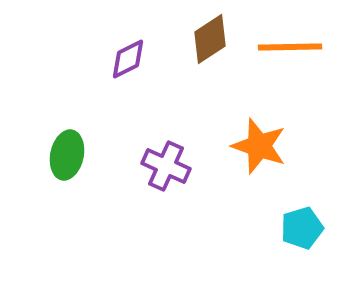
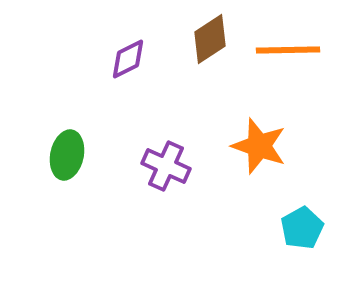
orange line: moved 2 px left, 3 px down
cyan pentagon: rotated 12 degrees counterclockwise
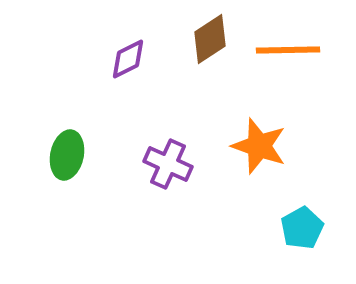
purple cross: moved 2 px right, 2 px up
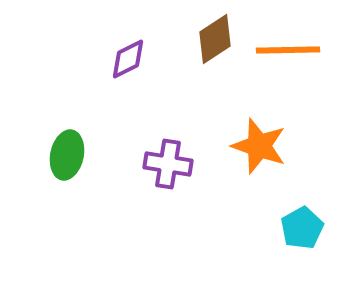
brown diamond: moved 5 px right
purple cross: rotated 15 degrees counterclockwise
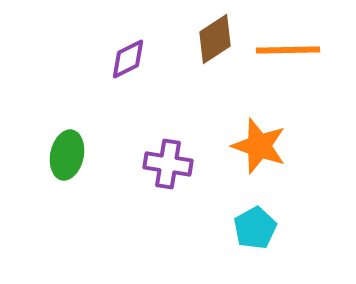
cyan pentagon: moved 47 px left
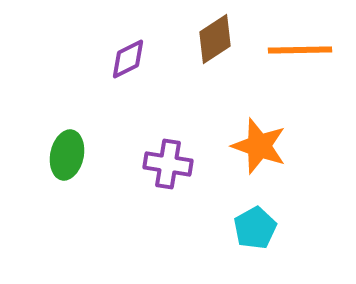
orange line: moved 12 px right
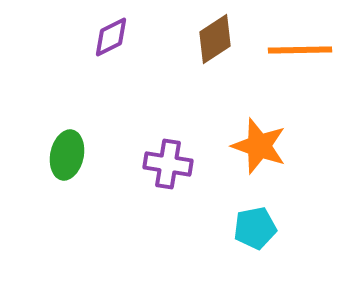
purple diamond: moved 17 px left, 22 px up
cyan pentagon: rotated 18 degrees clockwise
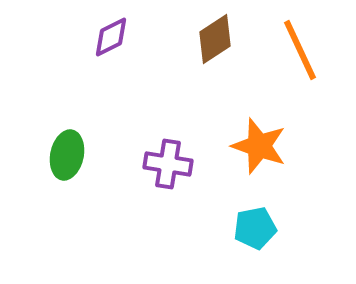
orange line: rotated 66 degrees clockwise
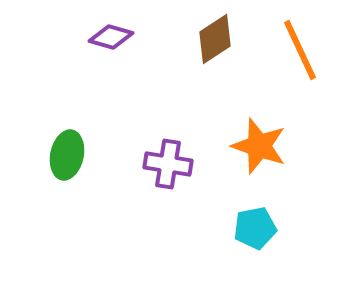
purple diamond: rotated 42 degrees clockwise
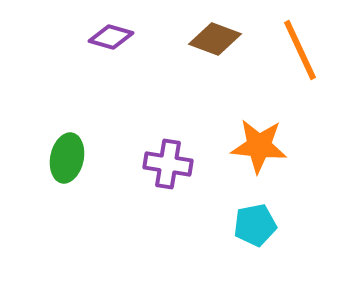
brown diamond: rotated 54 degrees clockwise
orange star: rotated 14 degrees counterclockwise
green ellipse: moved 3 px down
cyan pentagon: moved 3 px up
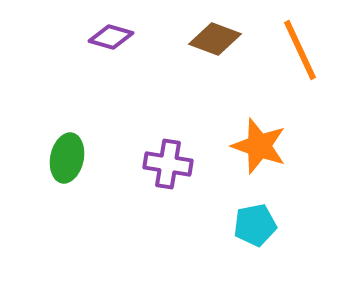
orange star: rotated 14 degrees clockwise
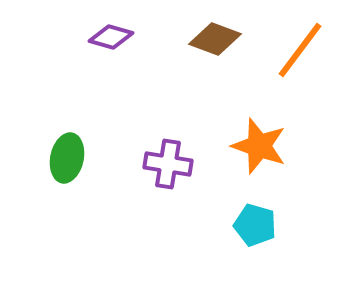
orange line: rotated 62 degrees clockwise
cyan pentagon: rotated 27 degrees clockwise
